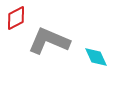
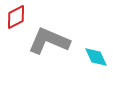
red diamond: moved 1 px up
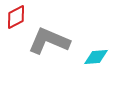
cyan diamond: rotated 70 degrees counterclockwise
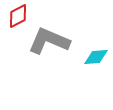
red diamond: moved 2 px right, 1 px up
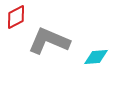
red diamond: moved 2 px left, 1 px down
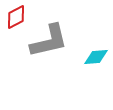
gray L-shape: rotated 144 degrees clockwise
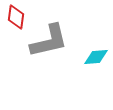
red diamond: rotated 55 degrees counterclockwise
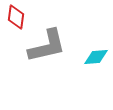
gray L-shape: moved 2 px left, 5 px down
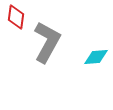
gray L-shape: moved 4 px up; rotated 48 degrees counterclockwise
